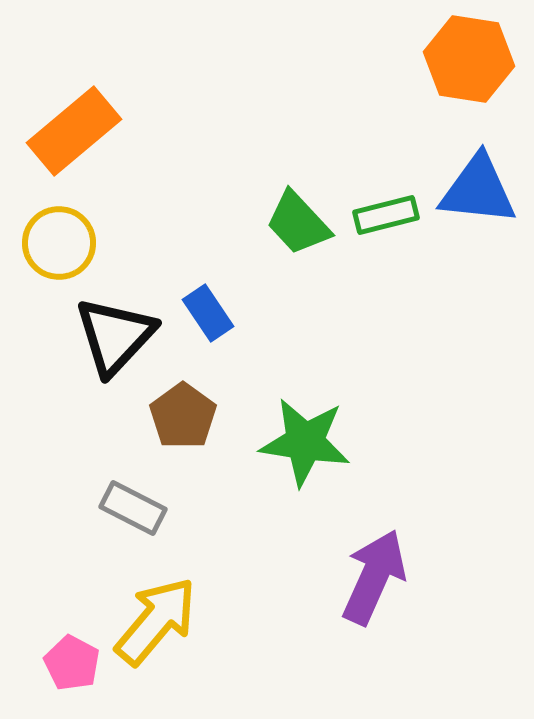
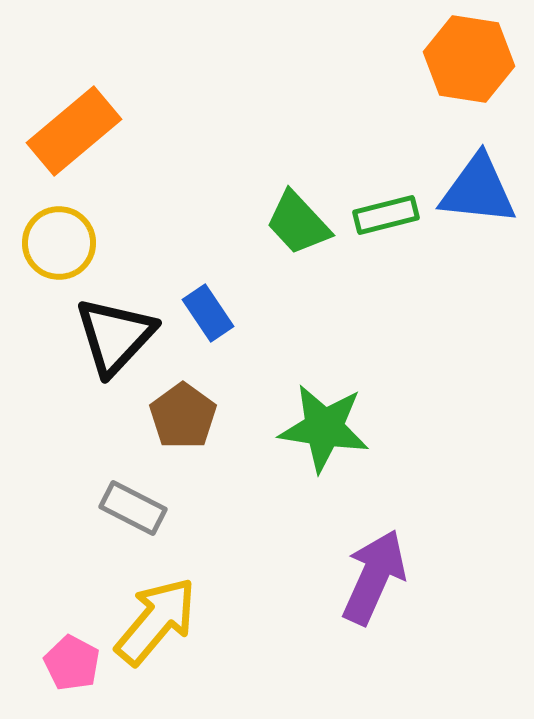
green star: moved 19 px right, 14 px up
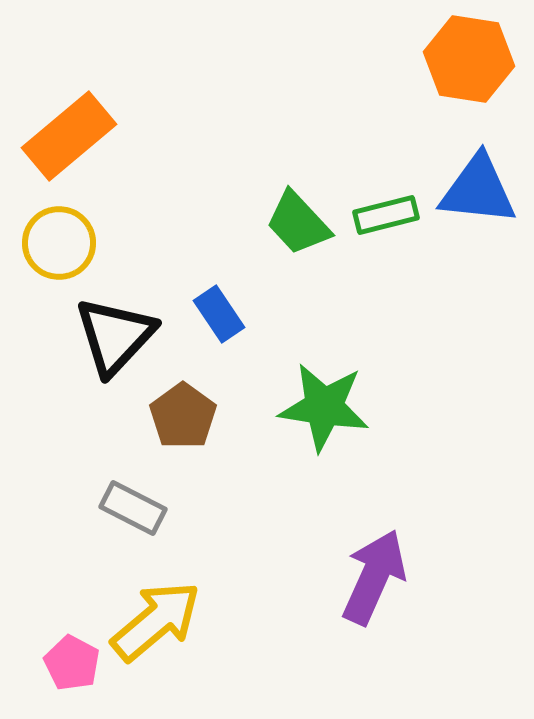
orange rectangle: moved 5 px left, 5 px down
blue rectangle: moved 11 px right, 1 px down
green star: moved 21 px up
yellow arrow: rotated 10 degrees clockwise
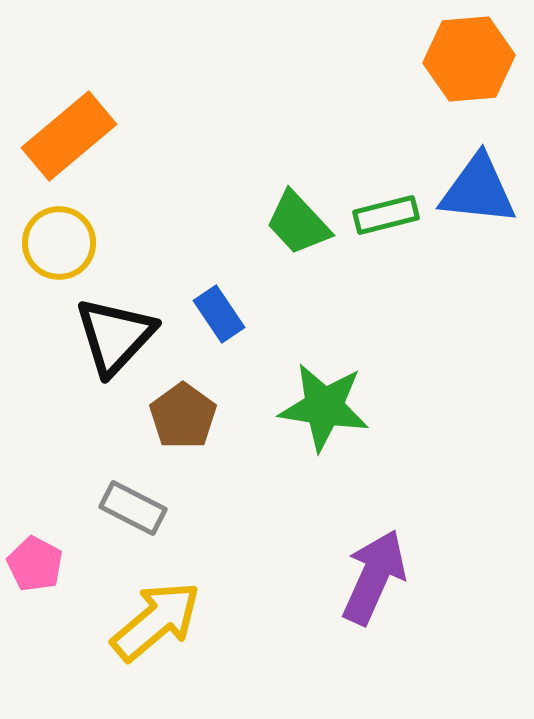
orange hexagon: rotated 14 degrees counterclockwise
pink pentagon: moved 37 px left, 99 px up
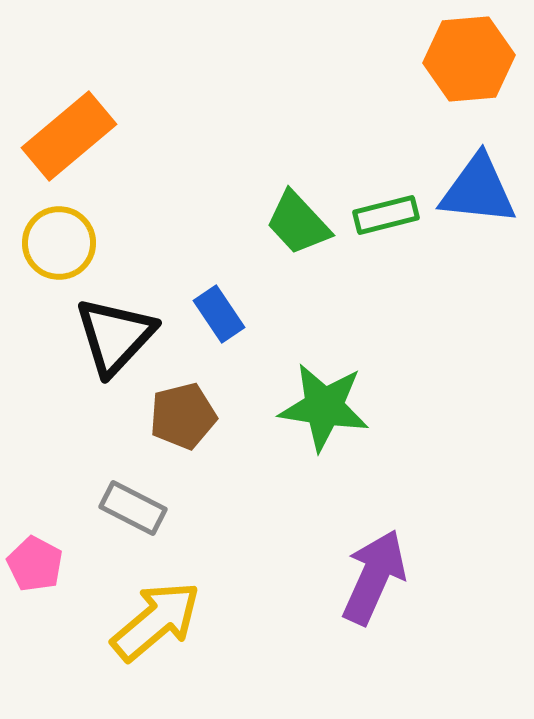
brown pentagon: rotated 22 degrees clockwise
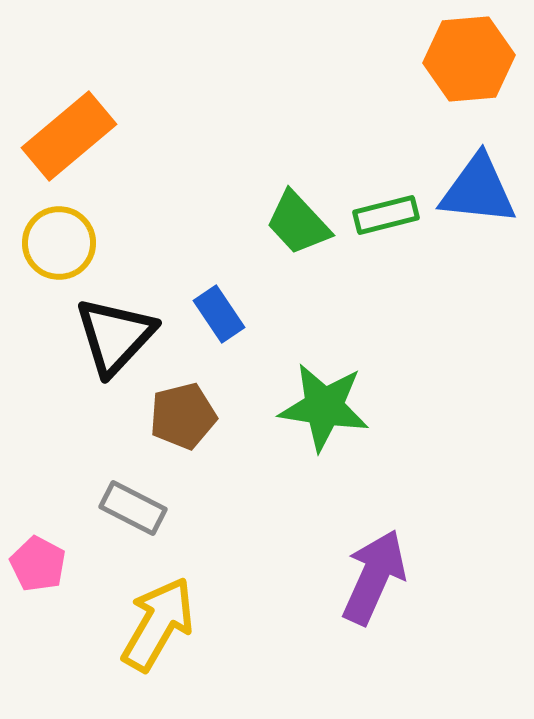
pink pentagon: moved 3 px right
yellow arrow: moved 2 px right, 3 px down; rotated 20 degrees counterclockwise
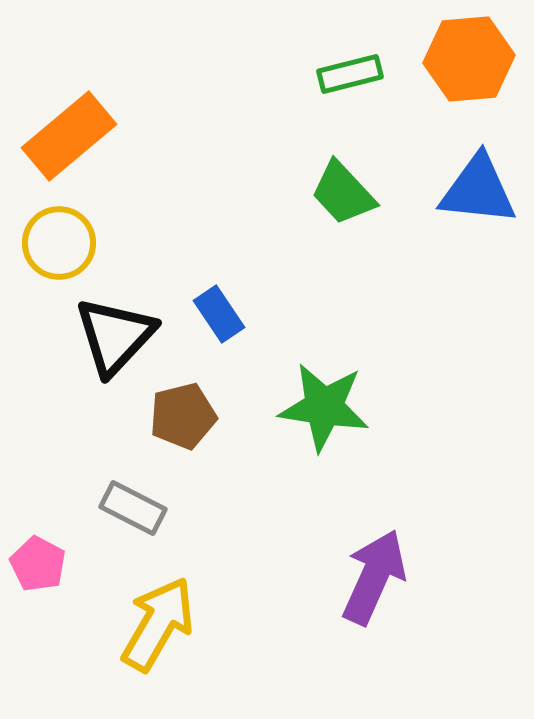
green rectangle: moved 36 px left, 141 px up
green trapezoid: moved 45 px right, 30 px up
